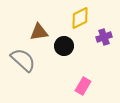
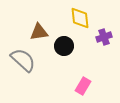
yellow diamond: rotated 70 degrees counterclockwise
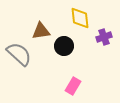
brown triangle: moved 2 px right, 1 px up
gray semicircle: moved 4 px left, 6 px up
pink rectangle: moved 10 px left
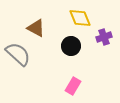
yellow diamond: rotated 15 degrees counterclockwise
brown triangle: moved 5 px left, 3 px up; rotated 36 degrees clockwise
black circle: moved 7 px right
gray semicircle: moved 1 px left
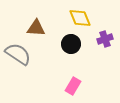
brown triangle: rotated 24 degrees counterclockwise
purple cross: moved 1 px right, 2 px down
black circle: moved 2 px up
gray semicircle: rotated 8 degrees counterclockwise
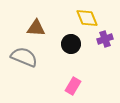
yellow diamond: moved 7 px right
gray semicircle: moved 6 px right, 3 px down; rotated 12 degrees counterclockwise
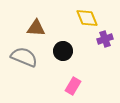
black circle: moved 8 px left, 7 px down
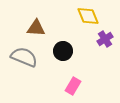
yellow diamond: moved 1 px right, 2 px up
purple cross: rotated 14 degrees counterclockwise
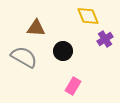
gray semicircle: rotated 8 degrees clockwise
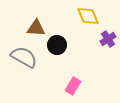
purple cross: moved 3 px right
black circle: moved 6 px left, 6 px up
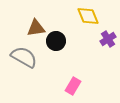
brown triangle: rotated 12 degrees counterclockwise
black circle: moved 1 px left, 4 px up
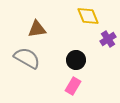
brown triangle: moved 1 px right, 1 px down
black circle: moved 20 px right, 19 px down
gray semicircle: moved 3 px right, 1 px down
